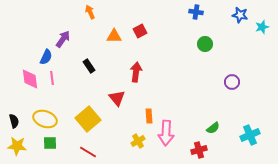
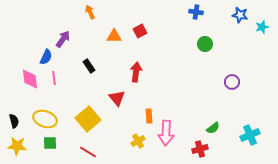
pink line: moved 2 px right
red cross: moved 1 px right, 1 px up
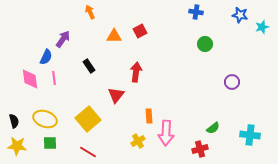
red triangle: moved 1 px left, 3 px up; rotated 18 degrees clockwise
cyan cross: rotated 30 degrees clockwise
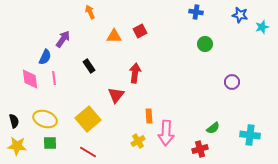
blue semicircle: moved 1 px left
red arrow: moved 1 px left, 1 px down
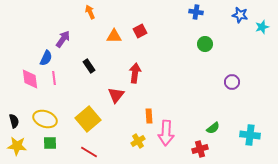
blue semicircle: moved 1 px right, 1 px down
red line: moved 1 px right
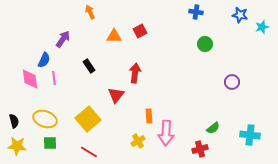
blue semicircle: moved 2 px left, 2 px down
